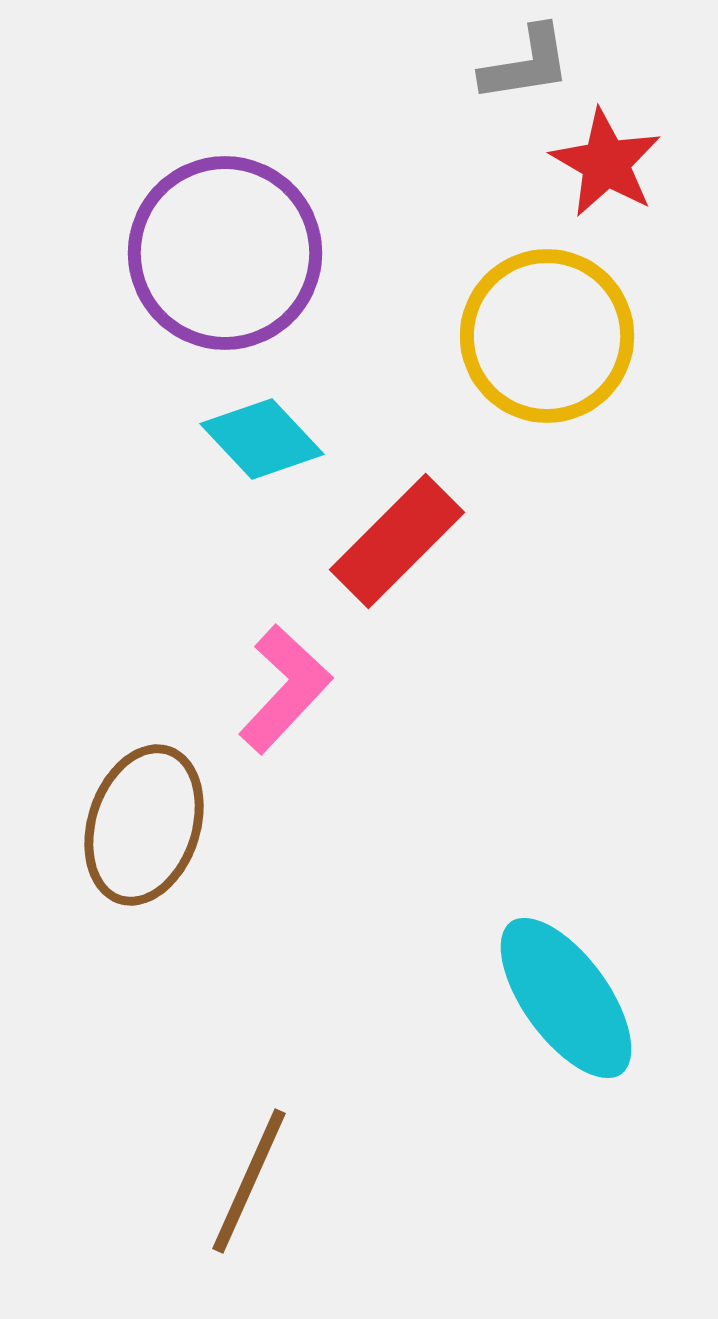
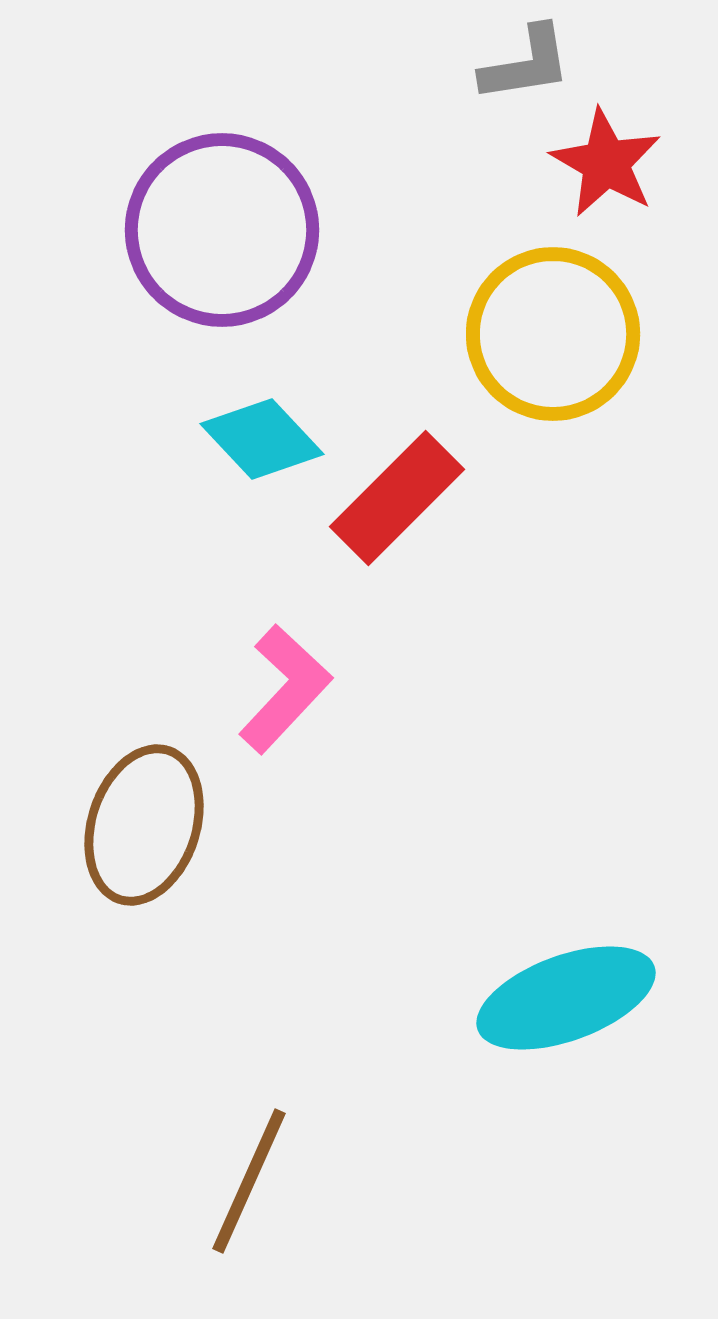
purple circle: moved 3 px left, 23 px up
yellow circle: moved 6 px right, 2 px up
red rectangle: moved 43 px up
cyan ellipse: rotated 74 degrees counterclockwise
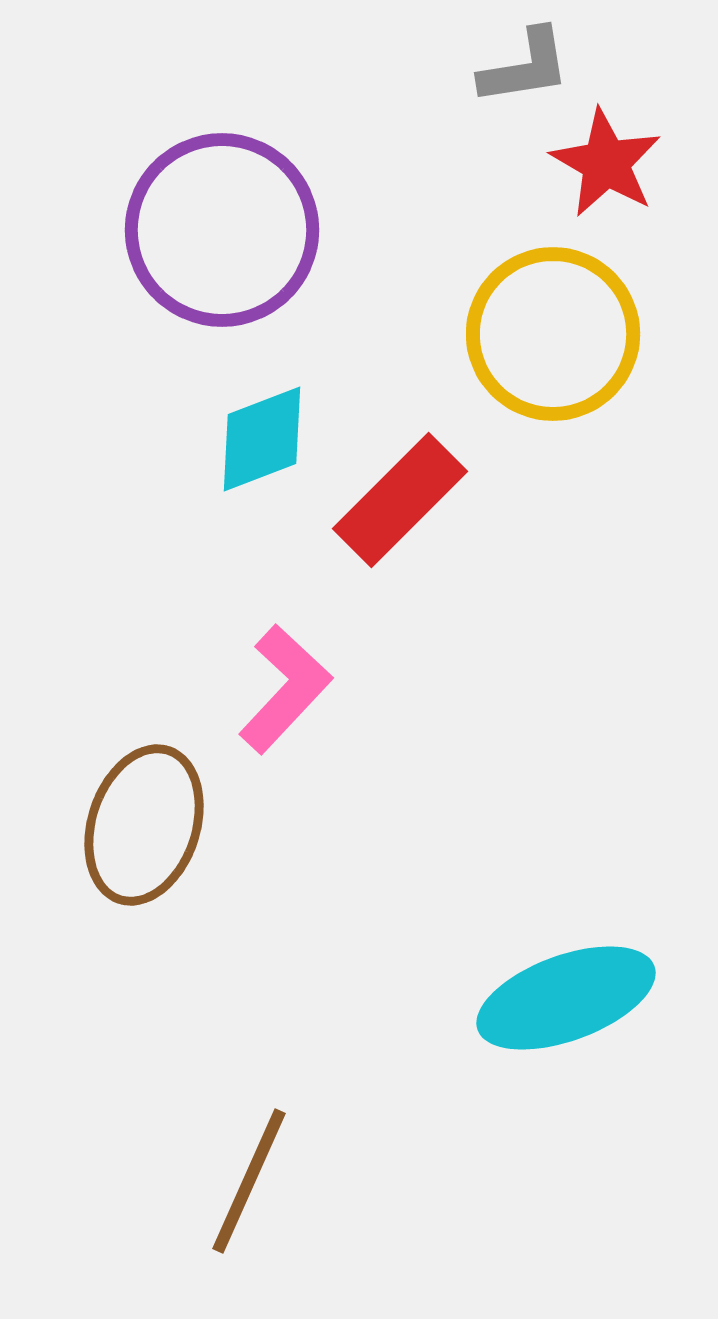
gray L-shape: moved 1 px left, 3 px down
cyan diamond: rotated 68 degrees counterclockwise
red rectangle: moved 3 px right, 2 px down
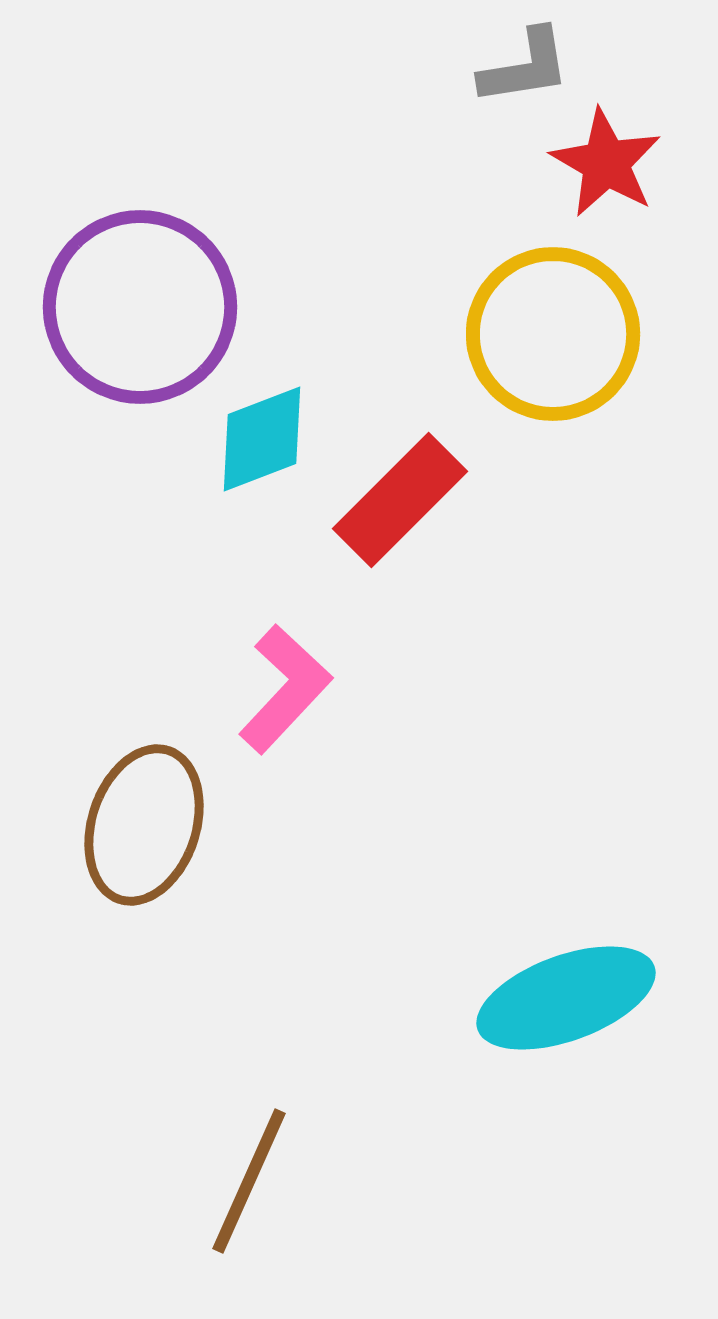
purple circle: moved 82 px left, 77 px down
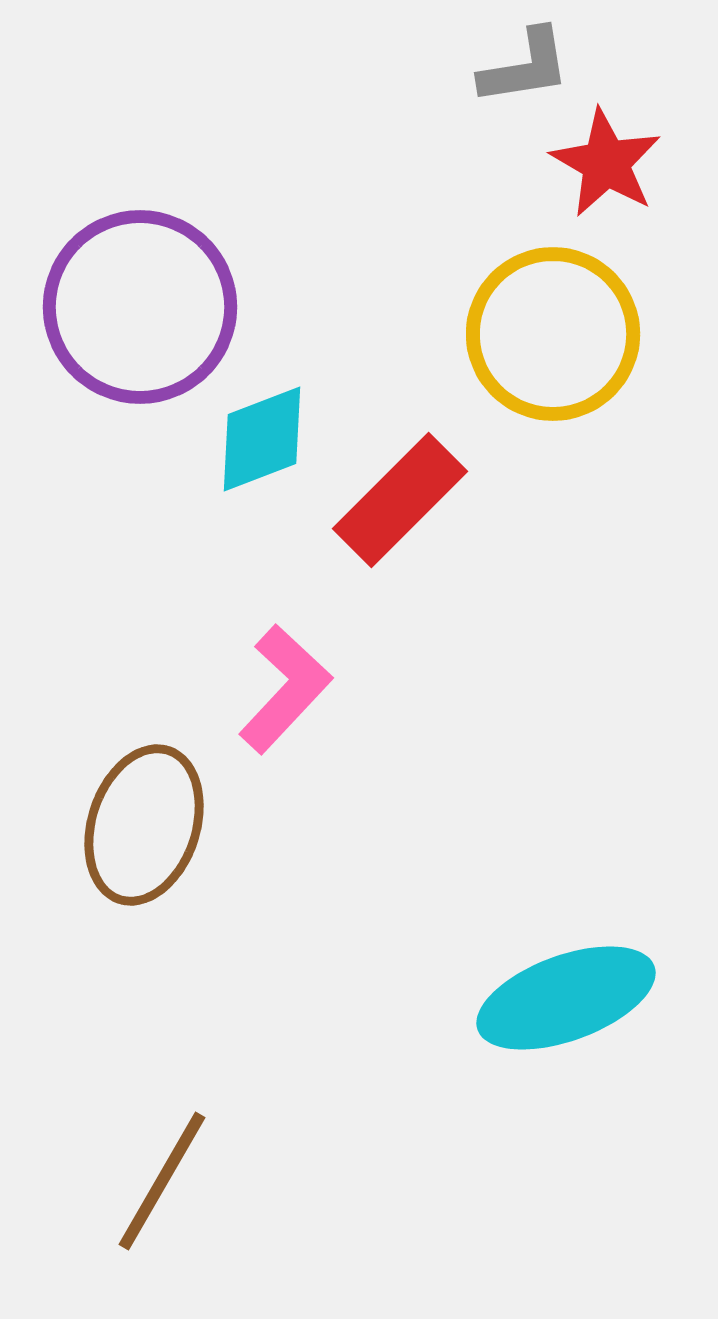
brown line: moved 87 px left; rotated 6 degrees clockwise
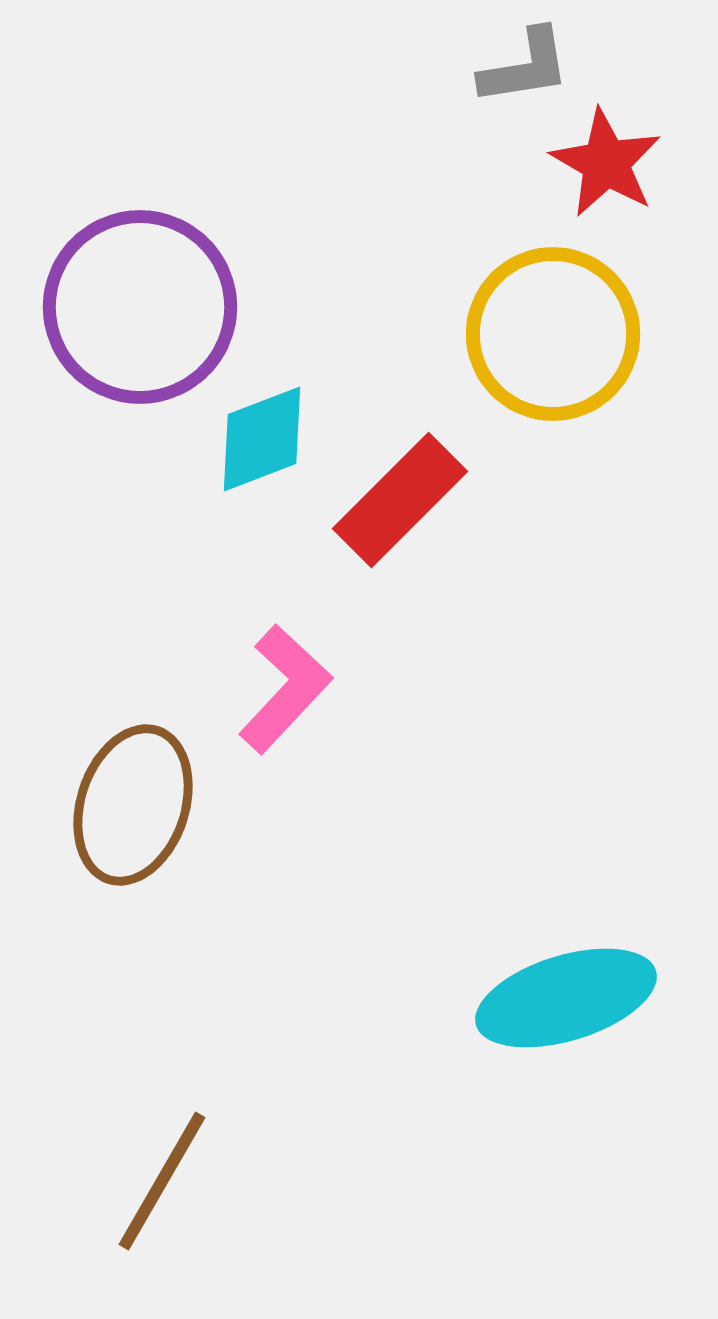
brown ellipse: moved 11 px left, 20 px up
cyan ellipse: rotated 3 degrees clockwise
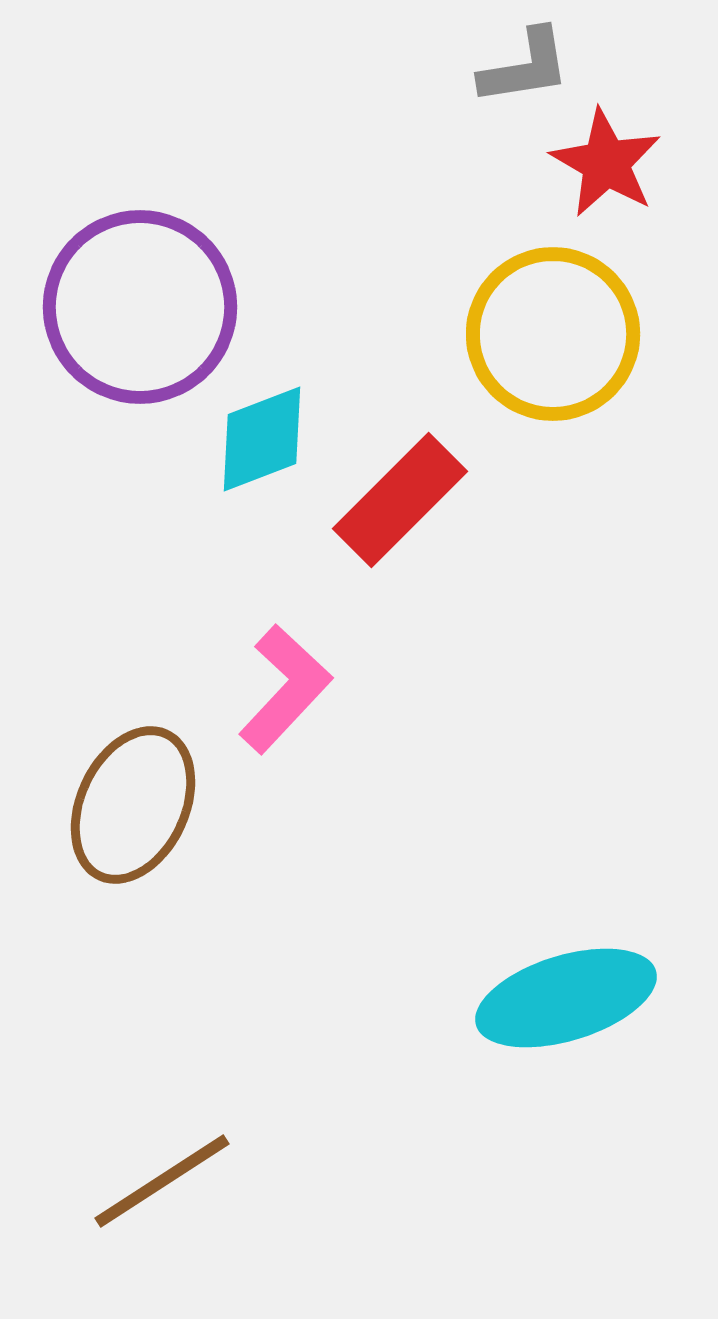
brown ellipse: rotated 7 degrees clockwise
brown line: rotated 27 degrees clockwise
